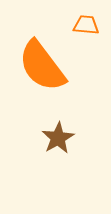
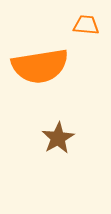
orange semicircle: moved 2 px left; rotated 62 degrees counterclockwise
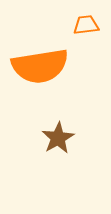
orange trapezoid: rotated 12 degrees counterclockwise
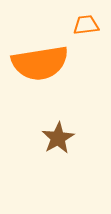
orange semicircle: moved 3 px up
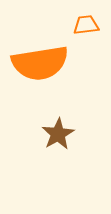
brown star: moved 4 px up
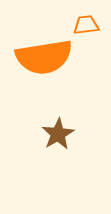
orange semicircle: moved 4 px right, 6 px up
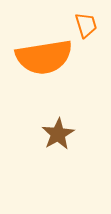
orange trapezoid: rotated 80 degrees clockwise
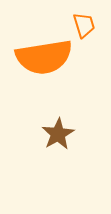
orange trapezoid: moved 2 px left
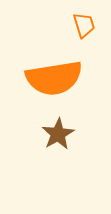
orange semicircle: moved 10 px right, 21 px down
